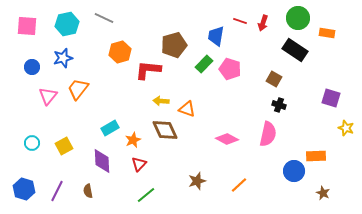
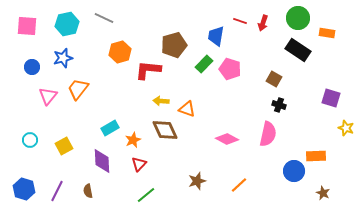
black rectangle at (295, 50): moved 3 px right
cyan circle at (32, 143): moved 2 px left, 3 px up
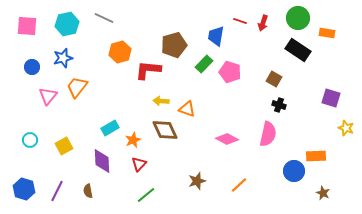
pink pentagon at (230, 69): moved 3 px down
orange trapezoid at (78, 89): moved 1 px left, 2 px up
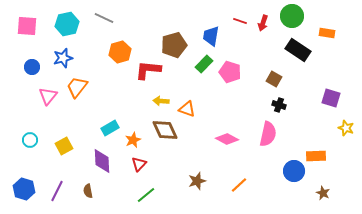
green circle at (298, 18): moved 6 px left, 2 px up
blue trapezoid at (216, 36): moved 5 px left
